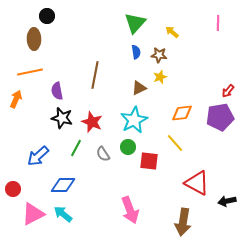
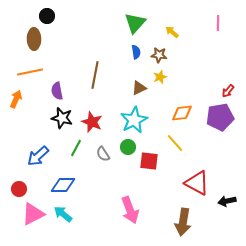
red circle: moved 6 px right
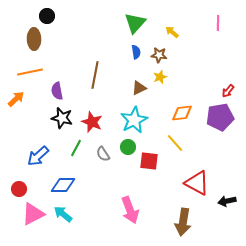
orange arrow: rotated 24 degrees clockwise
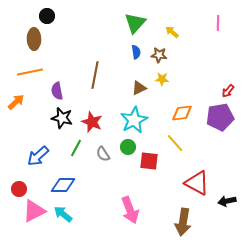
yellow star: moved 2 px right, 2 px down; rotated 24 degrees clockwise
orange arrow: moved 3 px down
pink triangle: moved 1 px right, 3 px up
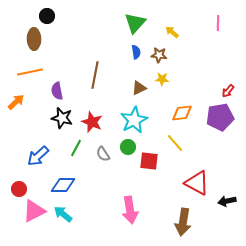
pink arrow: rotated 12 degrees clockwise
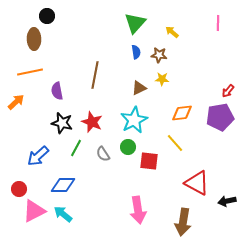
black star: moved 5 px down
pink arrow: moved 8 px right
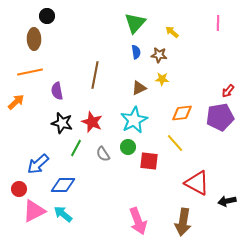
blue arrow: moved 8 px down
pink arrow: moved 11 px down; rotated 12 degrees counterclockwise
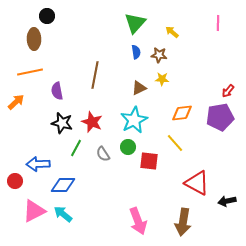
blue arrow: rotated 40 degrees clockwise
red circle: moved 4 px left, 8 px up
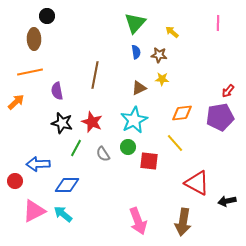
blue diamond: moved 4 px right
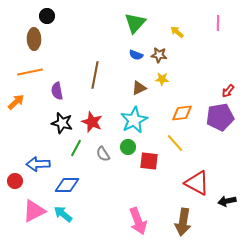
yellow arrow: moved 5 px right
blue semicircle: moved 3 px down; rotated 120 degrees clockwise
